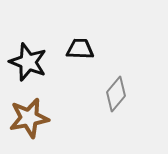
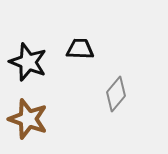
brown star: moved 1 px left, 1 px down; rotated 30 degrees clockwise
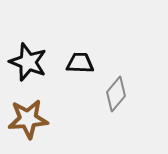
black trapezoid: moved 14 px down
brown star: rotated 24 degrees counterclockwise
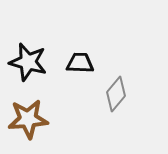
black star: rotated 6 degrees counterclockwise
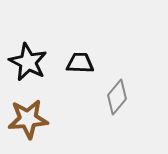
black star: rotated 12 degrees clockwise
gray diamond: moved 1 px right, 3 px down
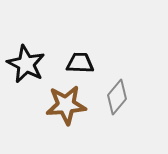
black star: moved 2 px left, 2 px down
brown star: moved 38 px right, 14 px up
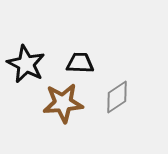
gray diamond: rotated 16 degrees clockwise
brown star: moved 3 px left, 2 px up
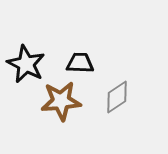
brown star: moved 2 px left, 2 px up
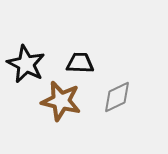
gray diamond: rotated 8 degrees clockwise
brown star: rotated 18 degrees clockwise
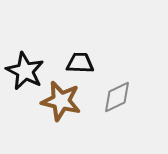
black star: moved 1 px left, 7 px down
